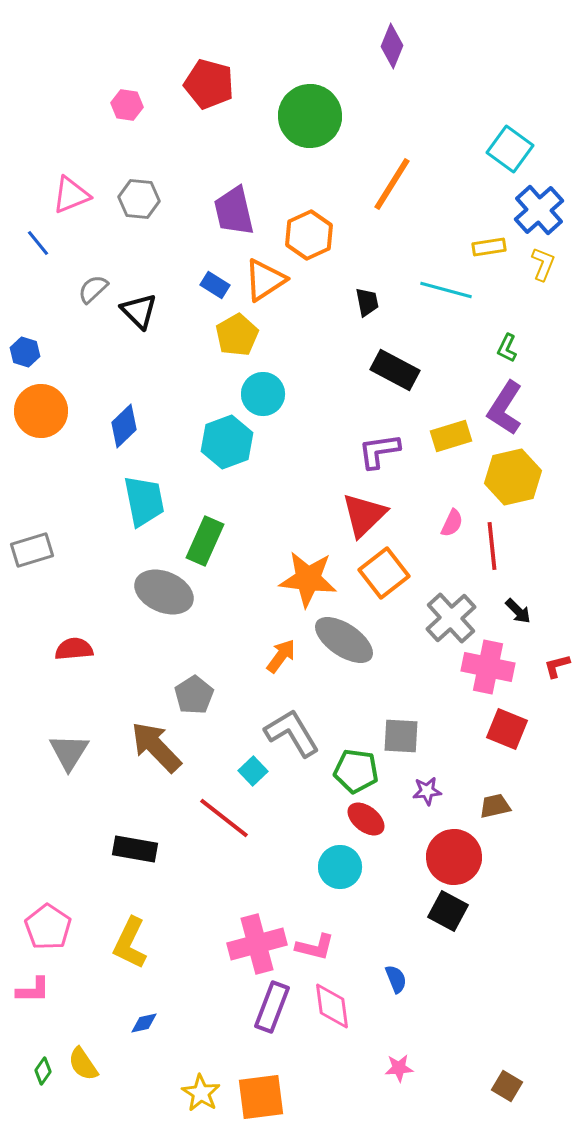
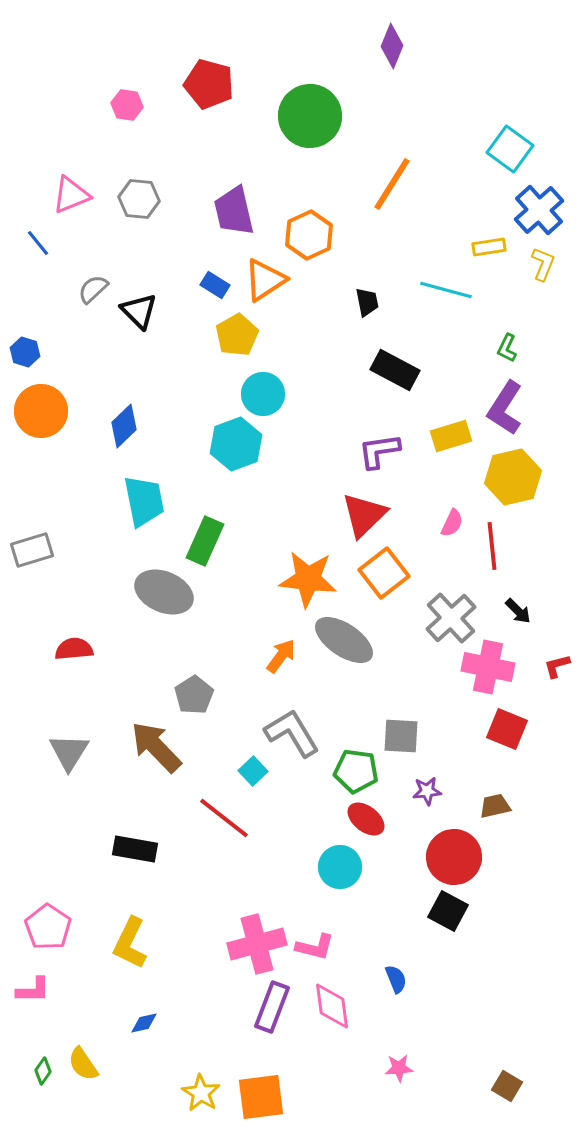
cyan hexagon at (227, 442): moved 9 px right, 2 px down
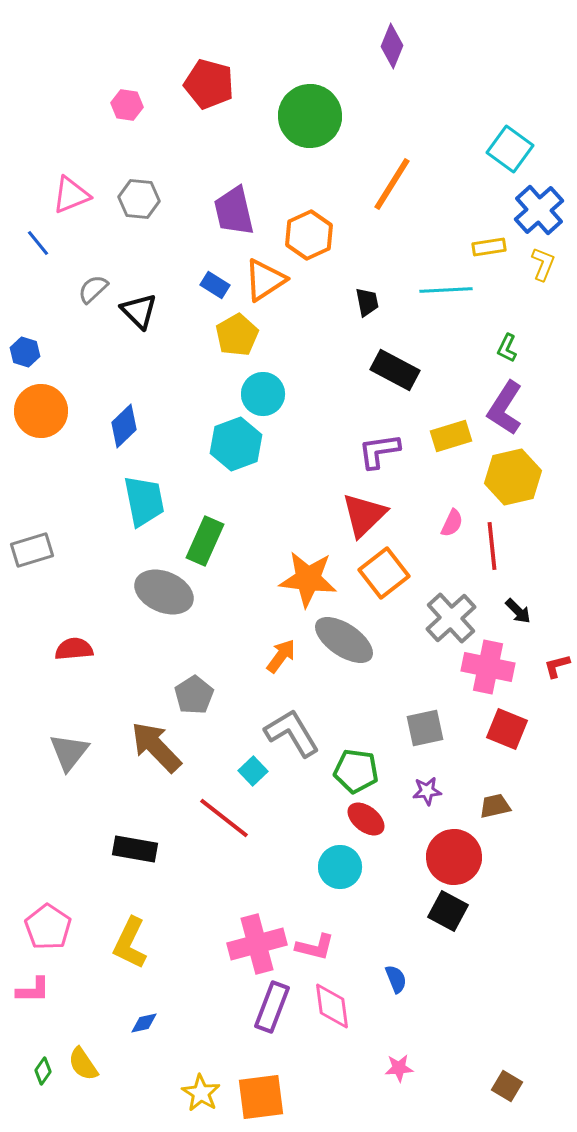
cyan line at (446, 290): rotated 18 degrees counterclockwise
gray square at (401, 736): moved 24 px right, 8 px up; rotated 15 degrees counterclockwise
gray triangle at (69, 752): rotated 6 degrees clockwise
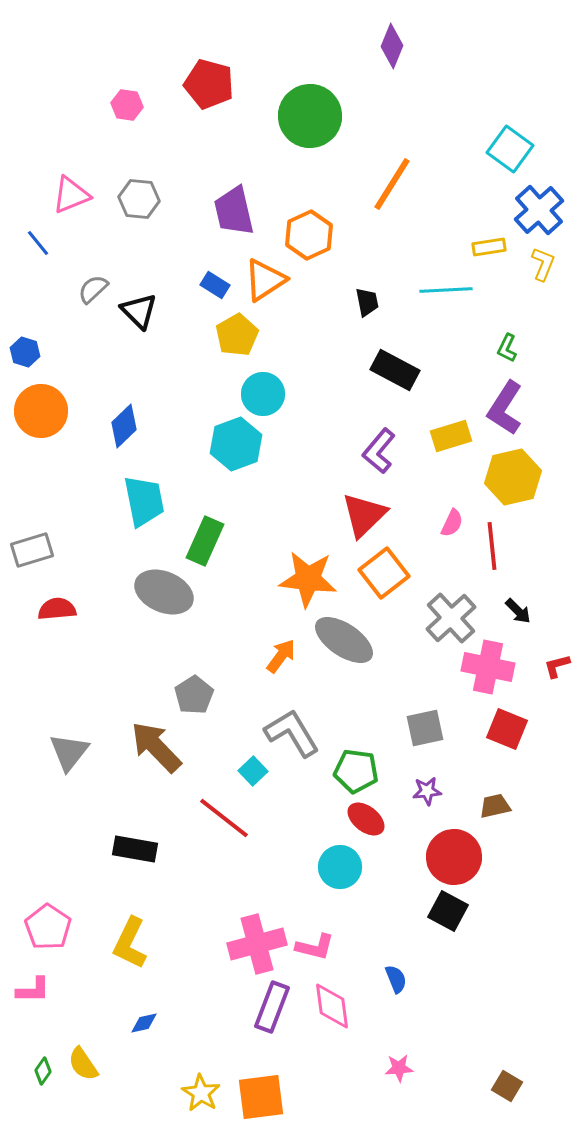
purple L-shape at (379, 451): rotated 42 degrees counterclockwise
red semicircle at (74, 649): moved 17 px left, 40 px up
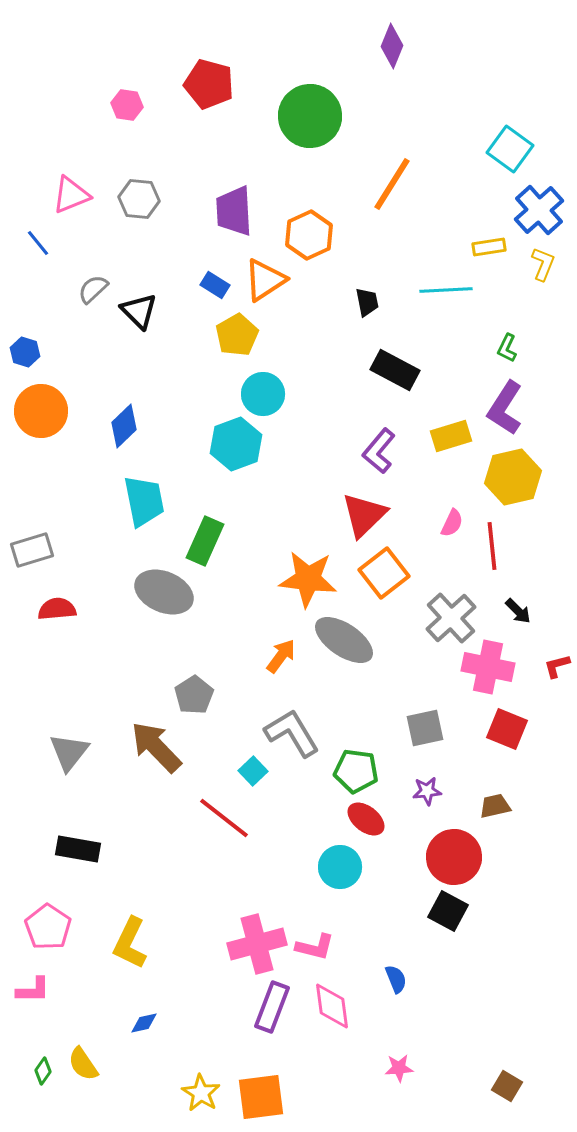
purple trapezoid at (234, 211): rotated 10 degrees clockwise
black rectangle at (135, 849): moved 57 px left
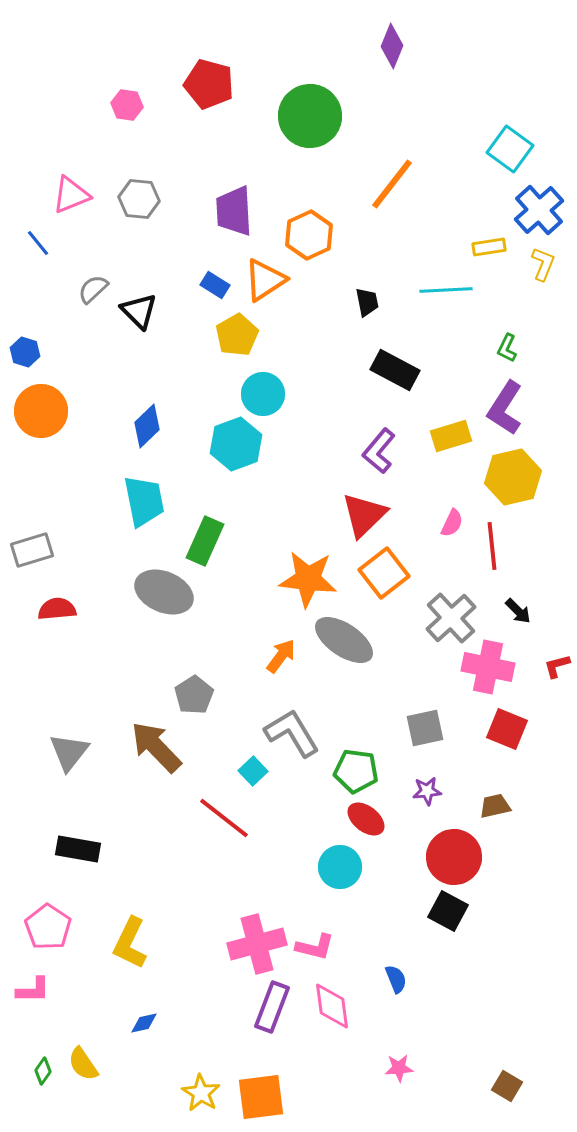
orange line at (392, 184): rotated 6 degrees clockwise
blue diamond at (124, 426): moved 23 px right
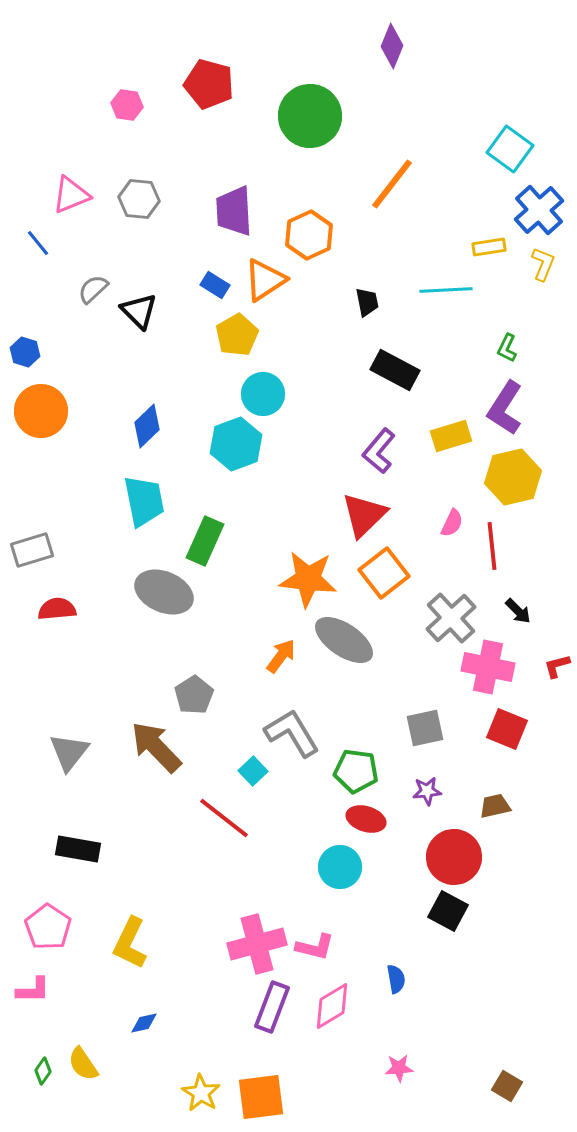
red ellipse at (366, 819): rotated 21 degrees counterclockwise
blue semicircle at (396, 979): rotated 12 degrees clockwise
pink diamond at (332, 1006): rotated 66 degrees clockwise
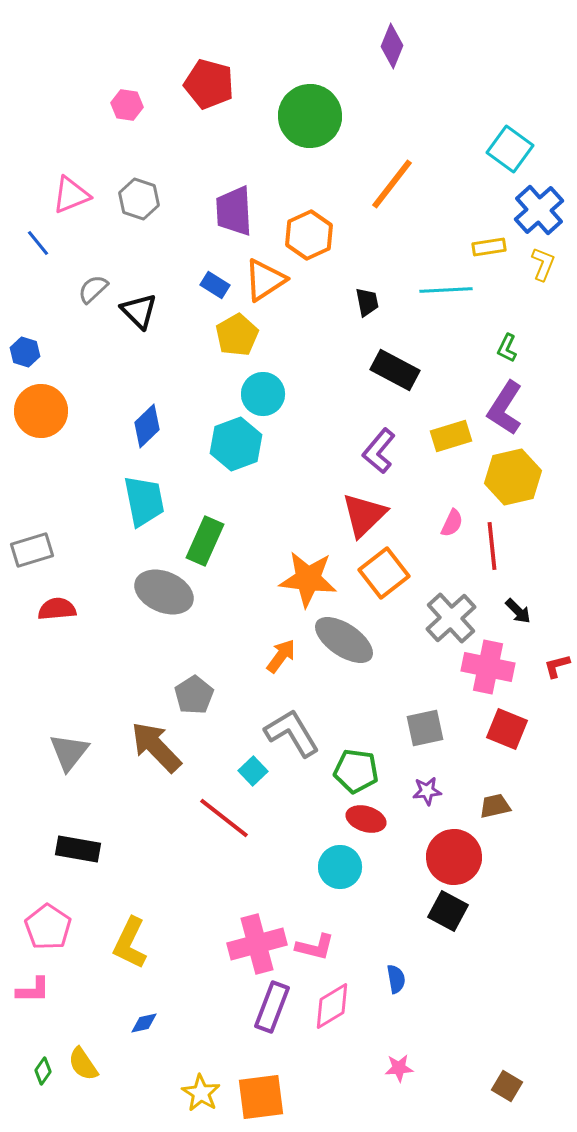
gray hexagon at (139, 199): rotated 12 degrees clockwise
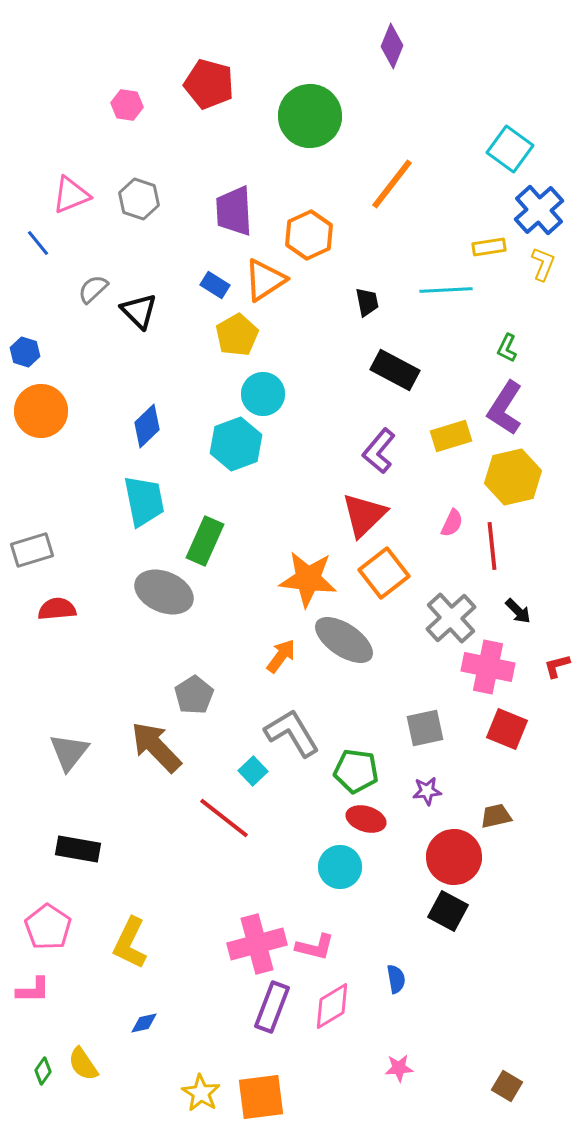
brown trapezoid at (495, 806): moved 1 px right, 10 px down
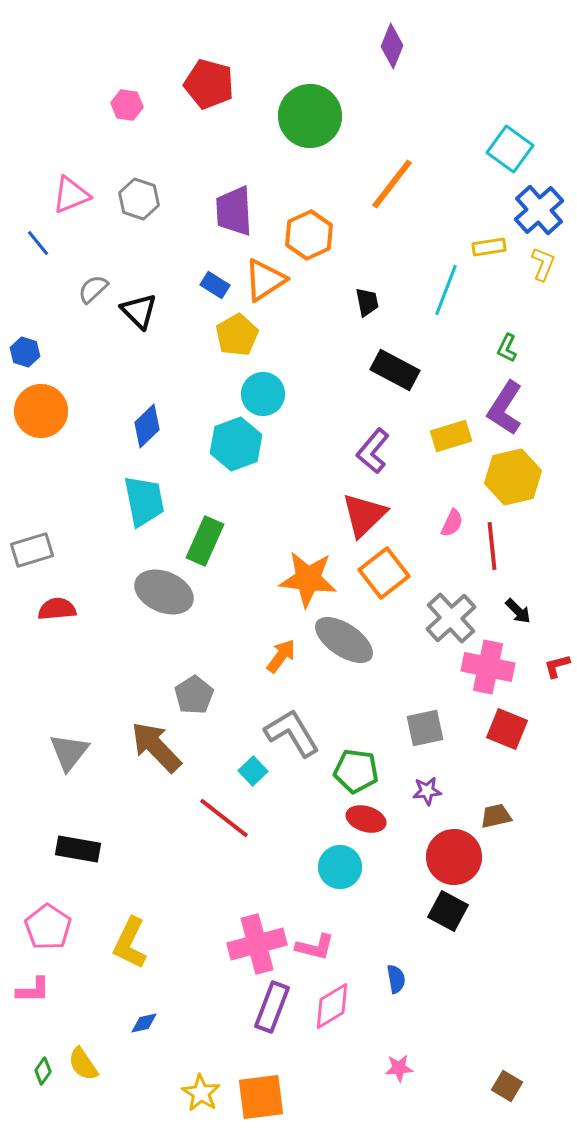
cyan line at (446, 290): rotated 66 degrees counterclockwise
purple L-shape at (379, 451): moved 6 px left
